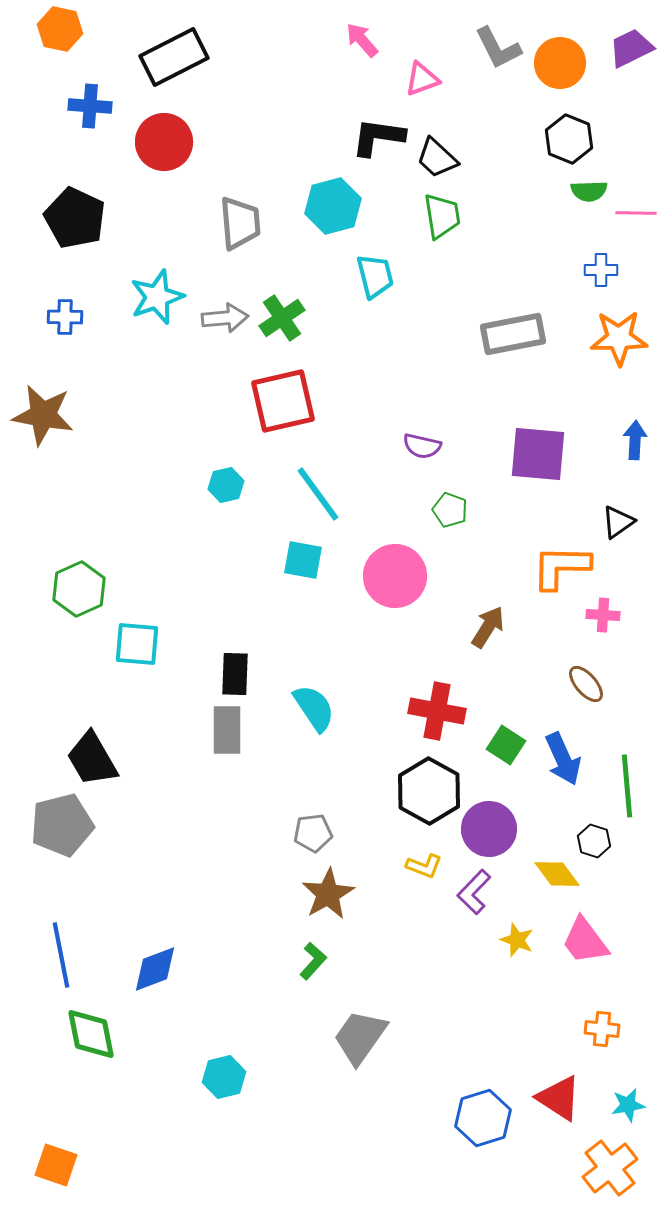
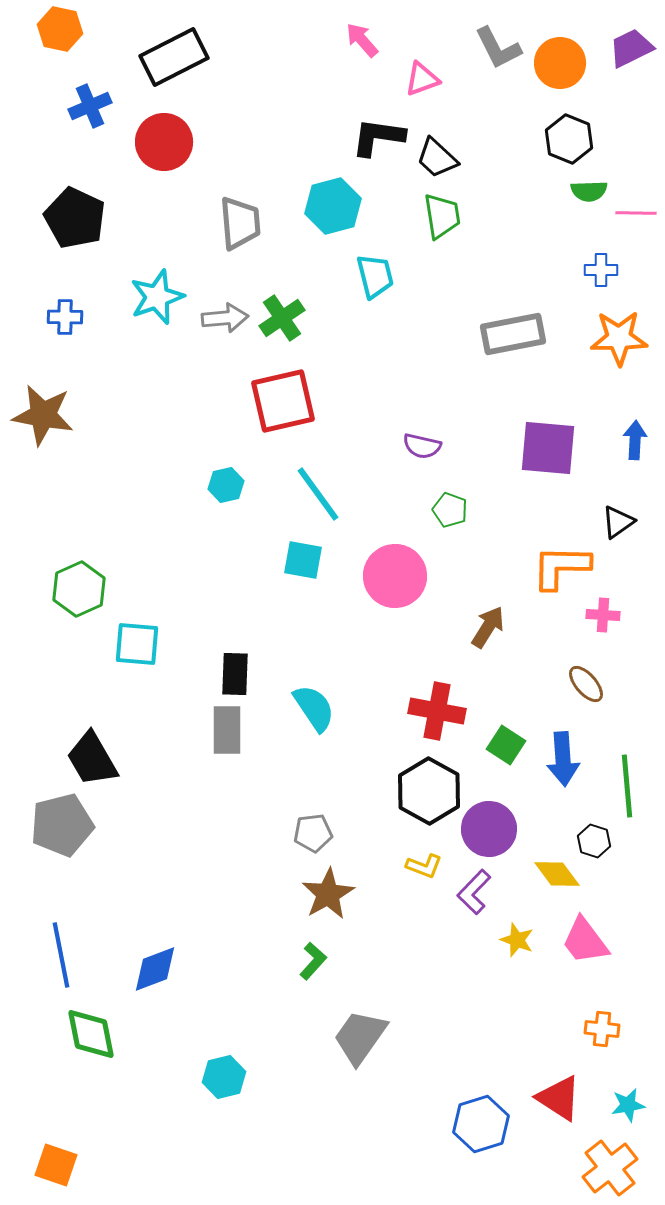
blue cross at (90, 106): rotated 27 degrees counterclockwise
purple square at (538, 454): moved 10 px right, 6 px up
blue arrow at (563, 759): rotated 20 degrees clockwise
blue hexagon at (483, 1118): moved 2 px left, 6 px down
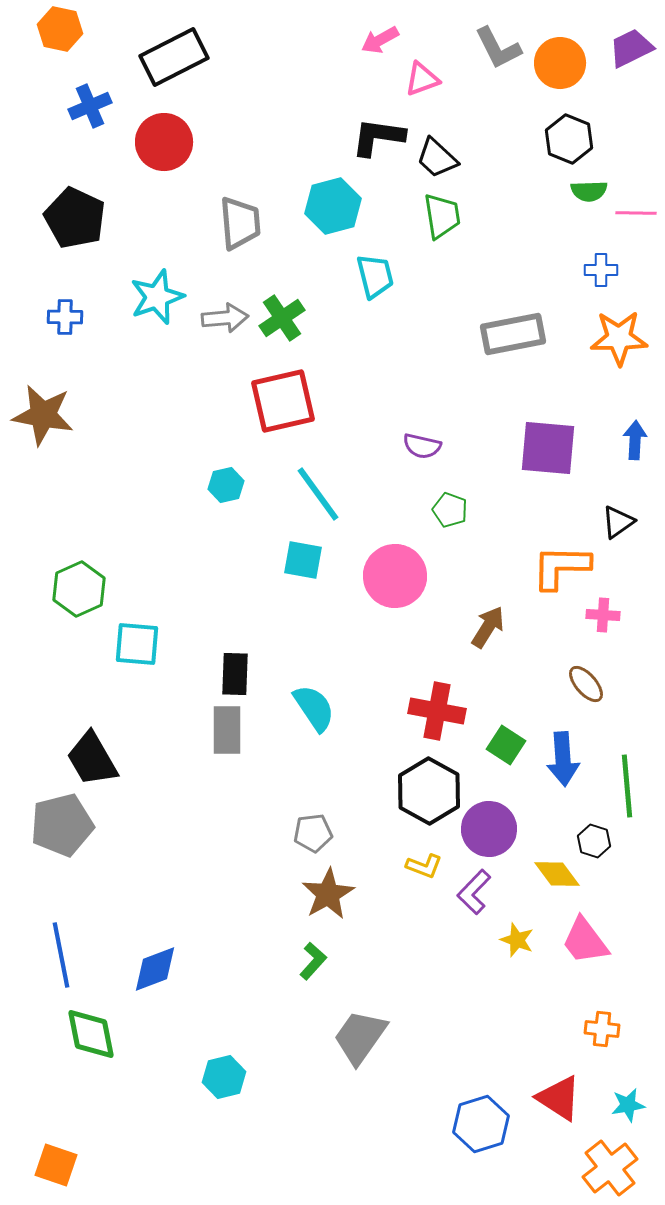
pink arrow at (362, 40): moved 18 px right; rotated 78 degrees counterclockwise
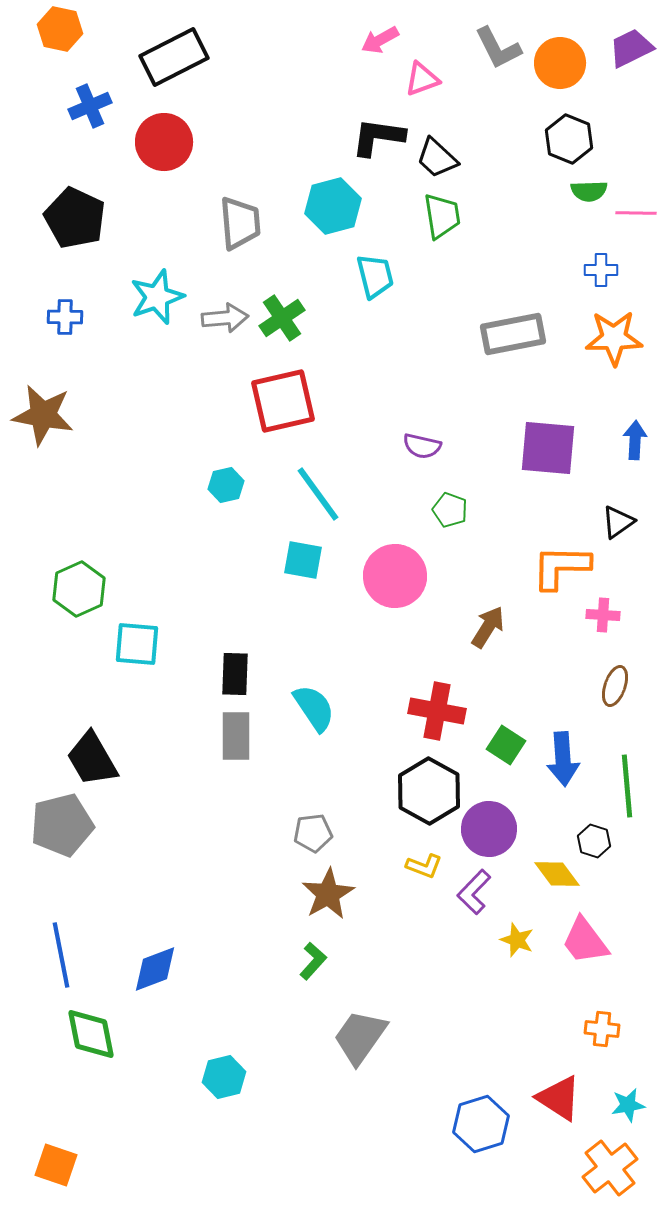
orange star at (619, 338): moved 5 px left
brown ellipse at (586, 684): moved 29 px right, 2 px down; rotated 60 degrees clockwise
gray rectangle at (227, 730): moved 9 px right, 6 px down
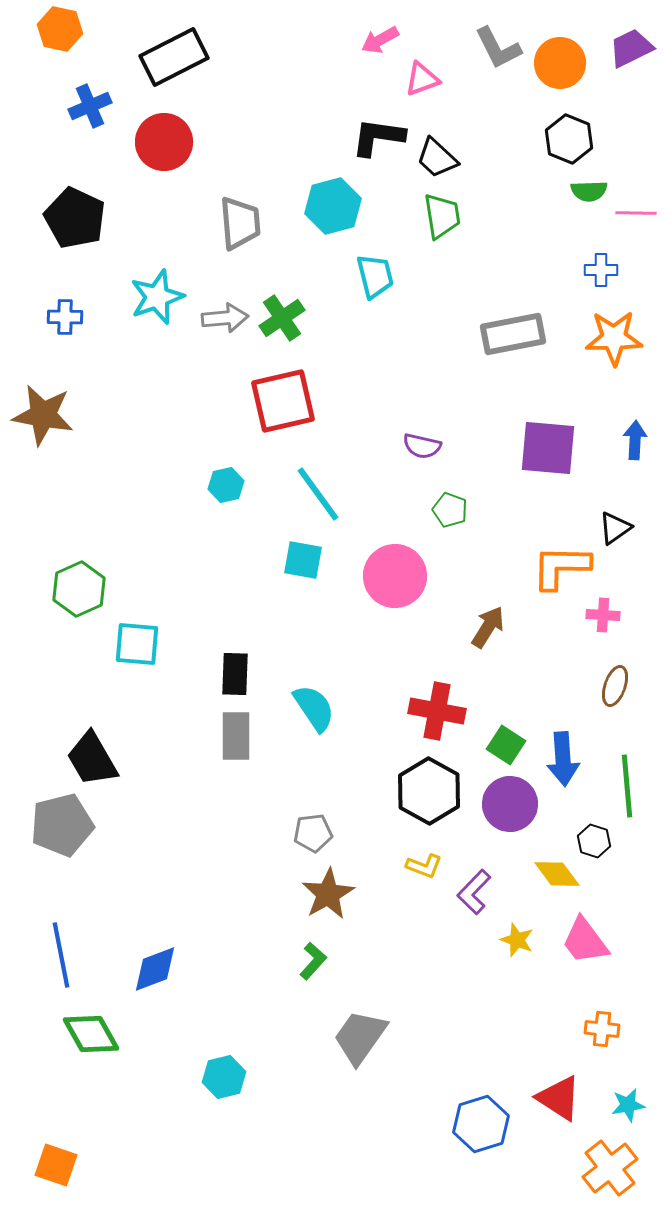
black triangle at (618, 522): moved 3 px left, 6 px down
purple circle at (489, 829): moved 21 px right, 25 px up
green diamond at (91, 1034): rotated 18 degrees counterclockwise
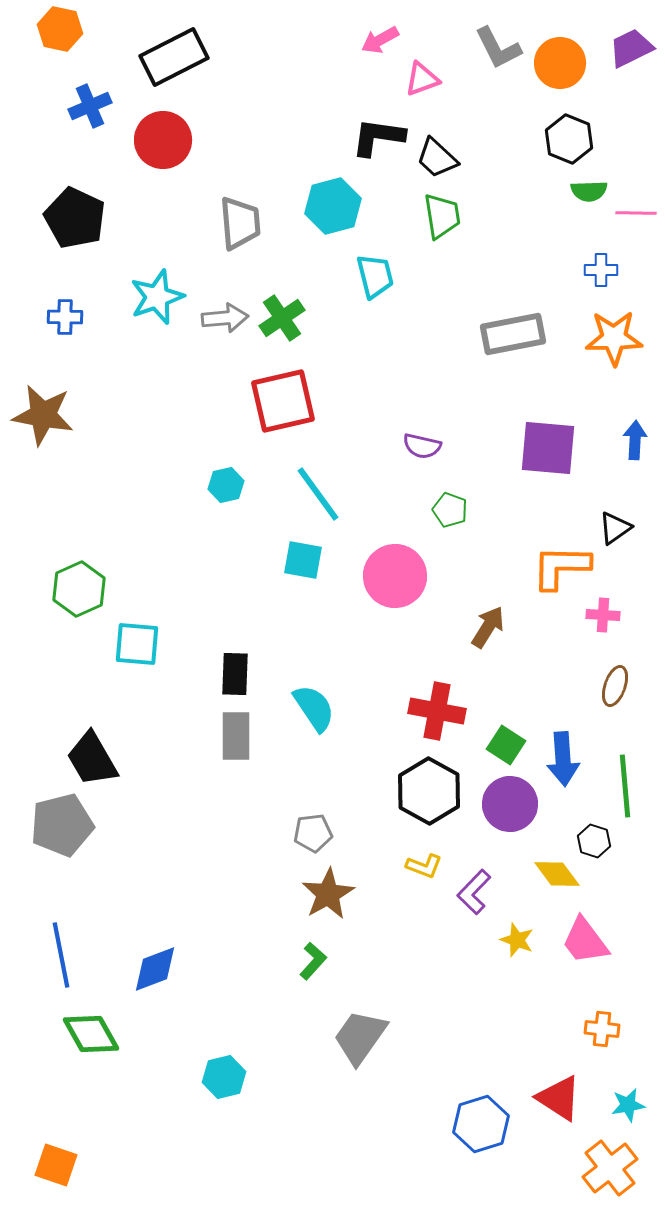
red circle at (164, 142): moved 1 px left, 2 px up
green line at (627, 786): moved 2 px left
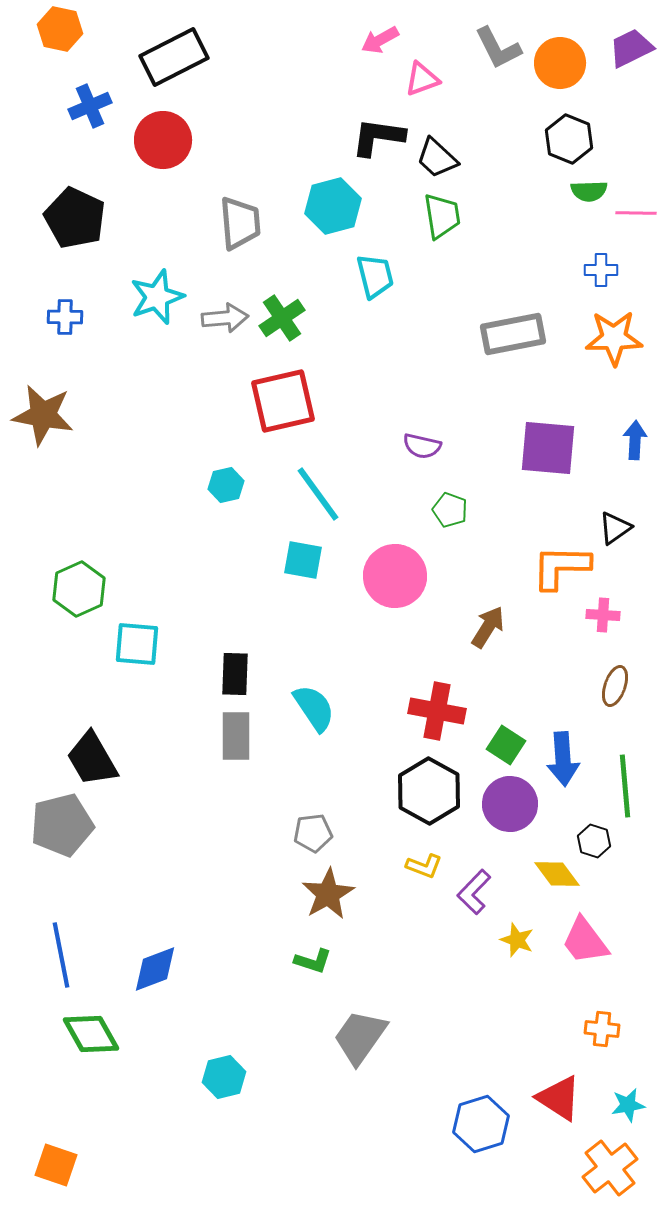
green L-shape at (313, 961): rotated 66 degrees clockwise
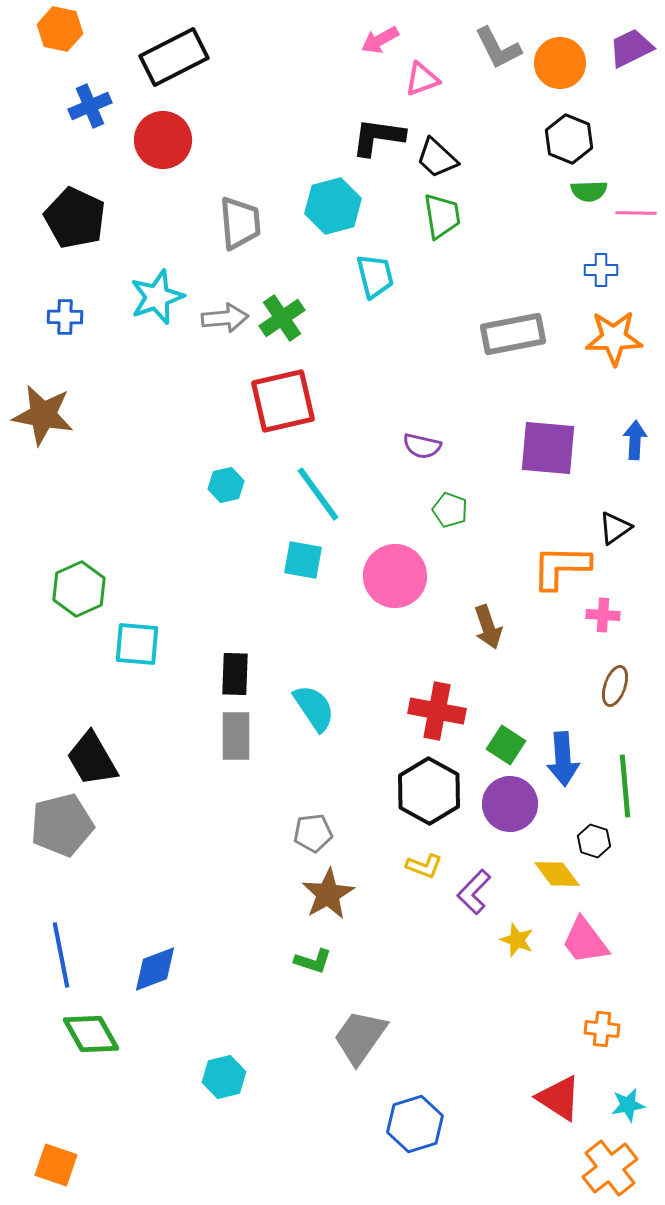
brown arrow at (488, 627): rotated 129 degrees clockwise
blue hexagon at (481, 1124): moved 66 px left
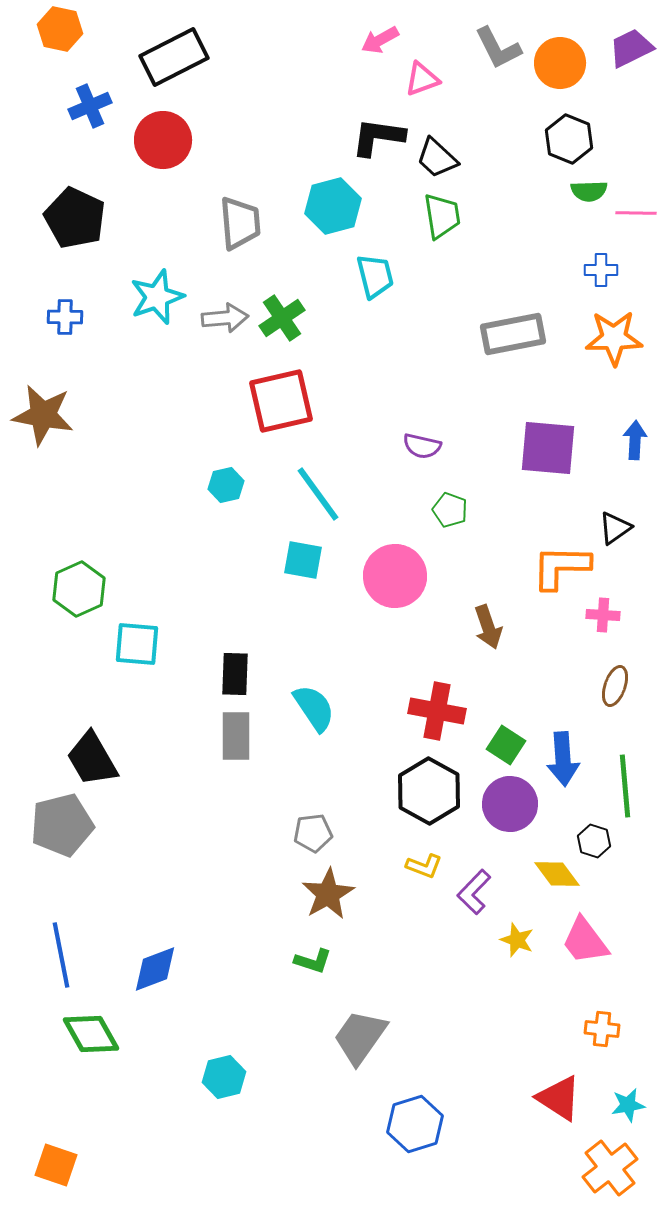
red square at (283, 401): moved 2 px left
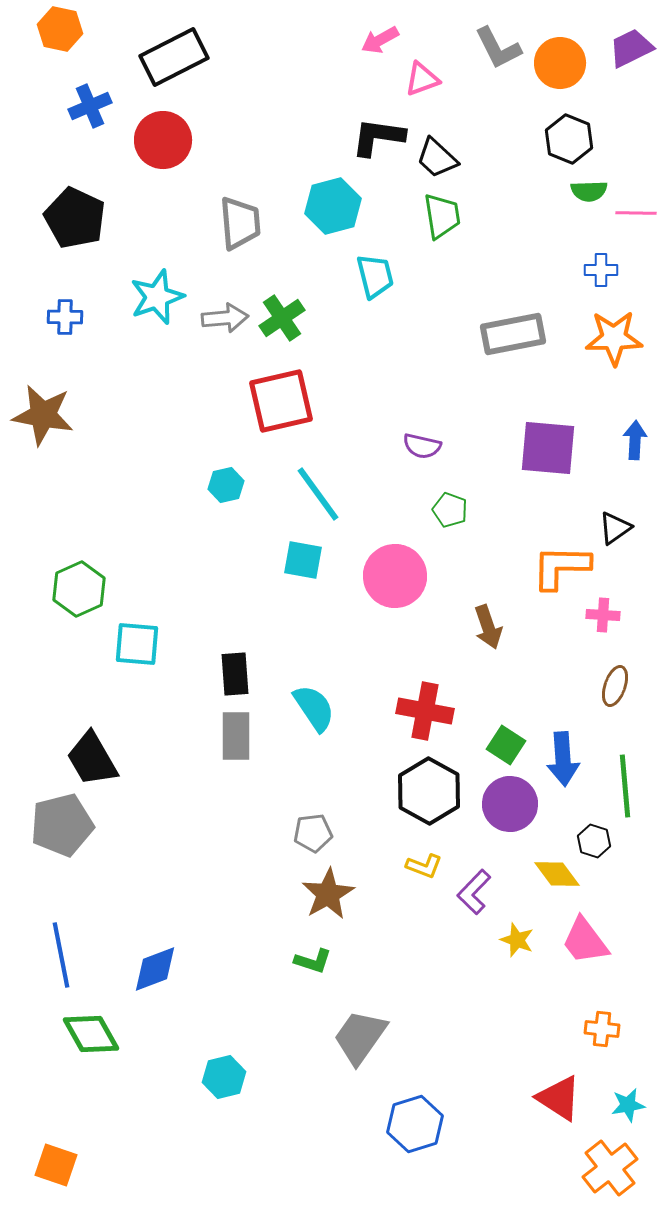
black rectangle at (235, 674): rotated 6 degrees counterclockwise
red cross at (437, 711): moved 12 px left
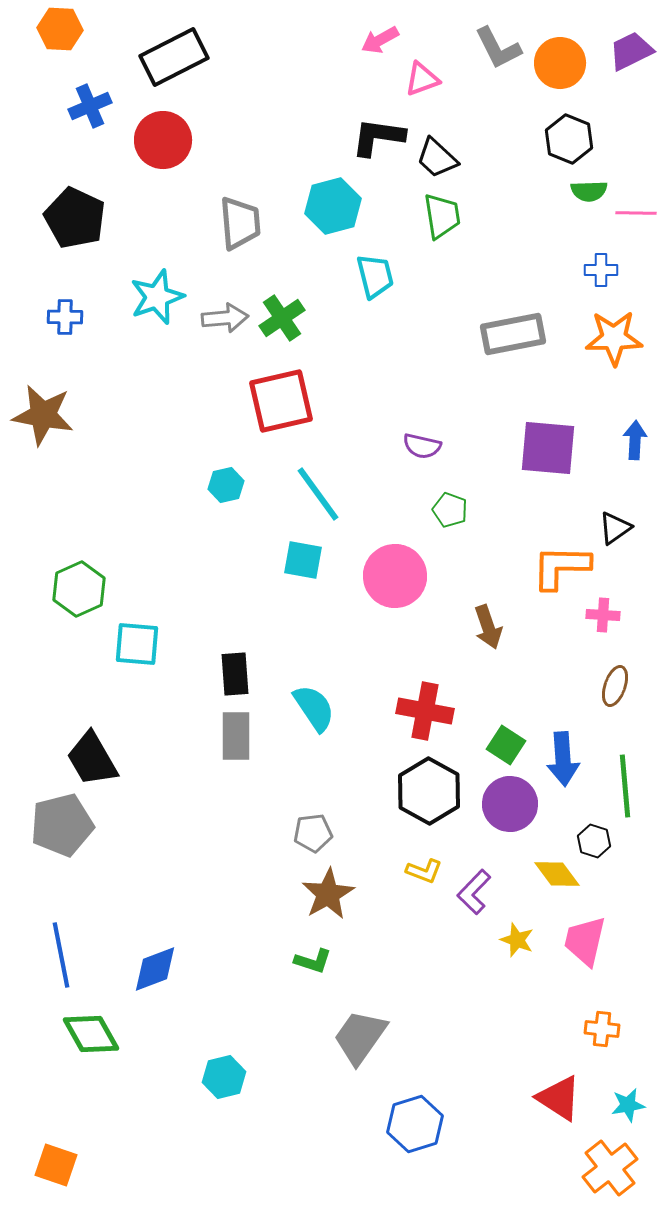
orange hexagon at (60, 29): rotated 9 degrees counterclockwise
purple trapezoid at (631, 48): moved 3 px down
yellow L-shape at (424, 866): moved 5 px down
pink trapezoid at (585, 941): rotated 50 degrees clockwise
